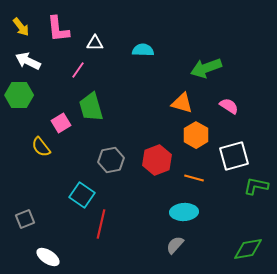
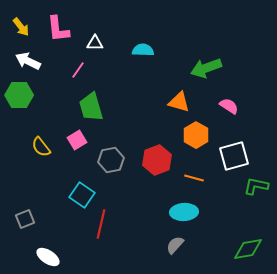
orange triangle: moved 3 px left, 1 px up
pink square: moved 16 px right, 17 px down
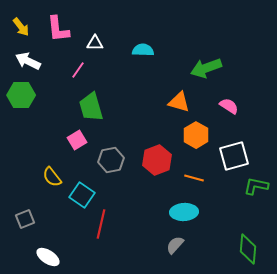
green hexagon: moved 2 px right
yellow semicircle: moved 11 px right, 30 px down
green diamond: rotated 76 degrees counterclockwise
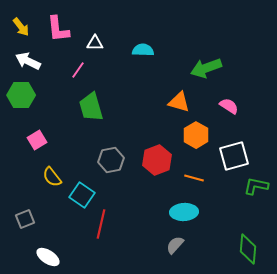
pink square: moved 40 px left
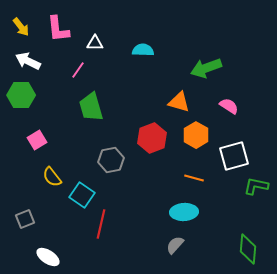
red hexagon: moved 5 px left, 22 px up
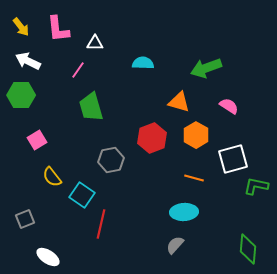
cyan semicircle: moved 13 px down
white square: moved 1 px left, 3 px down
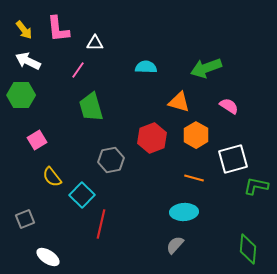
yellow arrow: moved 3 px right, 3 px down
cyan semicircle: moved 3 px right, 4 px down
cyan square: rotated 10 degrees clockwise
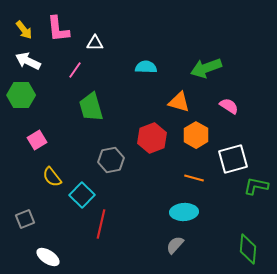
pink line: moved 3 px left
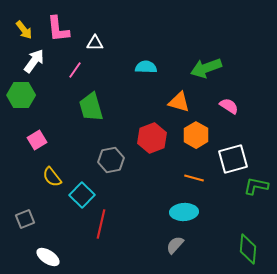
white arrow: moved 6 px right; rotated 100 degrees clockwise
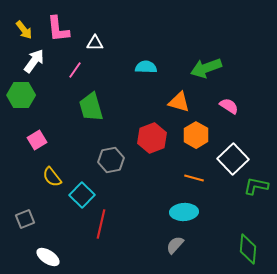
white square: rotated 28 degrees counterclockwise
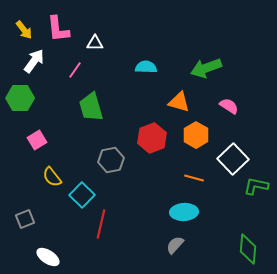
green hexagon: moved 1 px left, 3 px down
